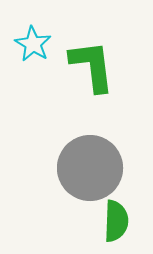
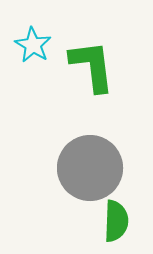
cyan star: moved 1 px down
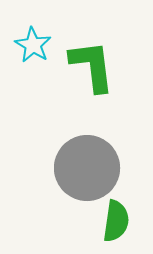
gray circle: moved 3 px left
green semicircle: rotated 6 degrees clockwise
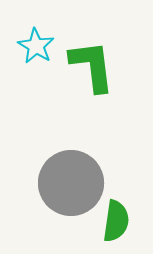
cyan star: moved 3 px right, 1 px down
gray circle: moved 16 px left, 15 px down
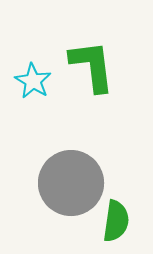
cyan star: moved 3 px left, 35 px down
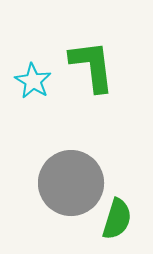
green semicircle: moved 1 px right, 2 px up; rotated 9 degrees clockwise
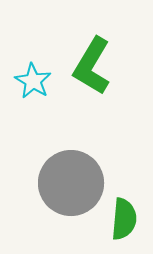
green L-shape: rotated 142 degrees counterclockwise
green semicircle: moved 7 px right; rotated 12 degrees counterclockwise
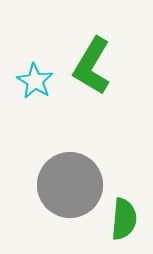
cyan star: moved 2 px right
gray circle: moved 1 px left, 2 px down
